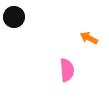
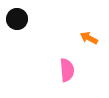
black circle: moved 3 px right, 2 px down
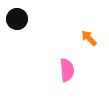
orange arrow: rotated 18 degrees clockwise
